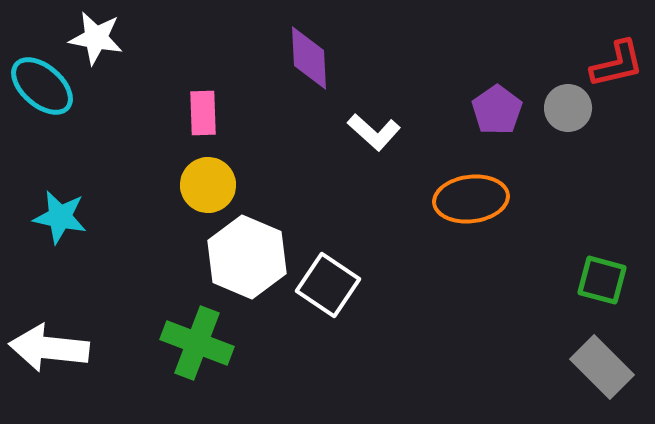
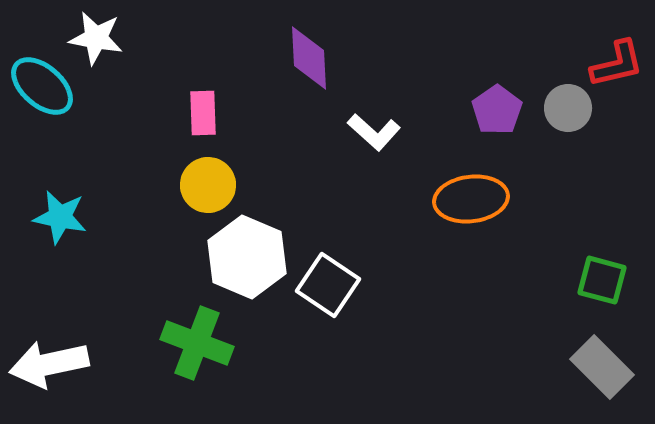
white arrow: moved 16 px down; rotated 18 degrees counterclockwise
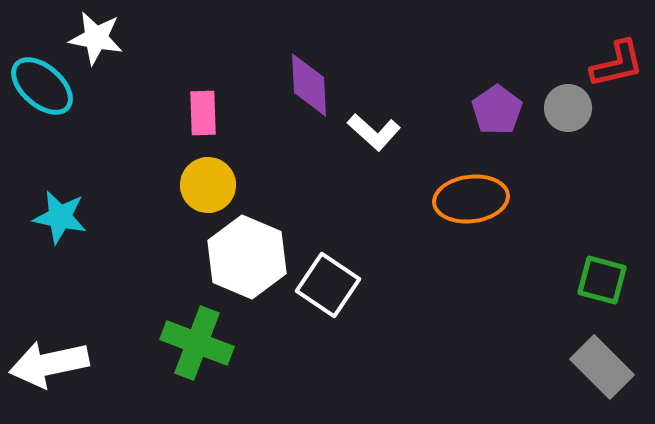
purple diamond: moved 27 px down
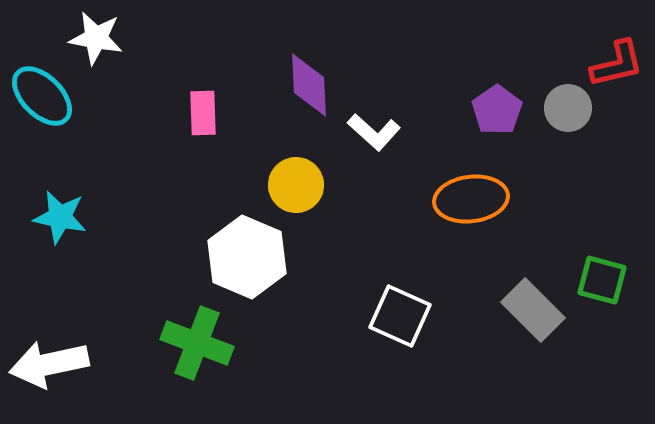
cyan ellipse: moved 10 px down; rotated 4 degrees clockwise
yellow circle: moved 88 px right
white square: moved 72 px right, 31 px down; rotated 10 degrees counterclockwise
gray rectangle: moved 69 px left, 57 px up
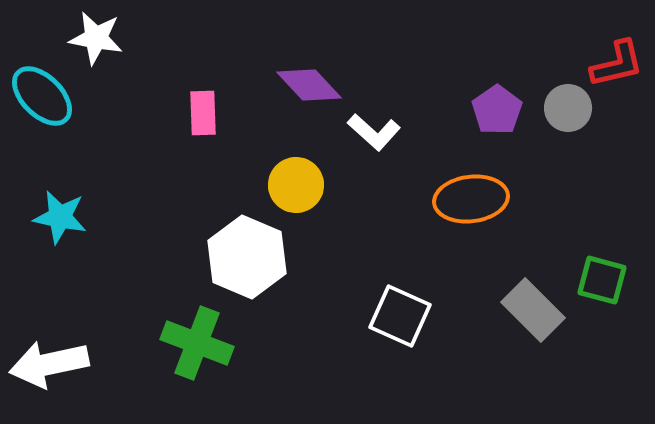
purple diamond: rotated 40 degrees counterclockwise
